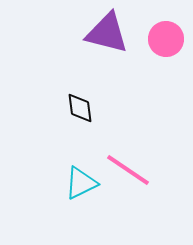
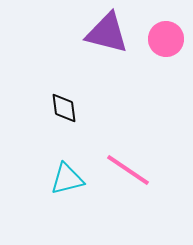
black diamond: moved 16 px left
cyan triangle: moved 14 px left, 4 px up; rotated 12 degrees clockwise
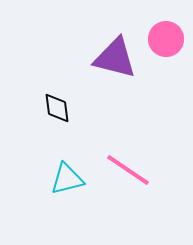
purple triangle: moved 8 px right, 25 px down
black diamond: moved 7 px left
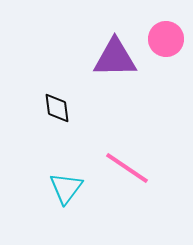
purple triangle: rotated 15 degrees counterclockwise
pink line: moved 1 px left, 2 px up
cyan triangle: moved 1 px left, 9 px down; rotated 39 degrees counterclockwise
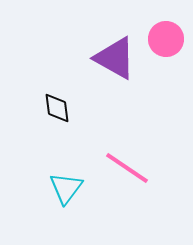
purple triangle: rotated 30 degrees clockwise
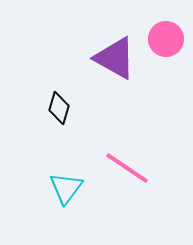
black diamond: moved 2 px right; rotated 24 degrees clockwise
